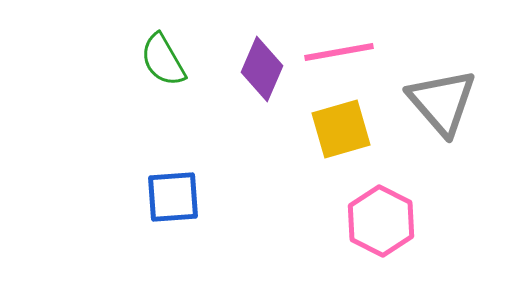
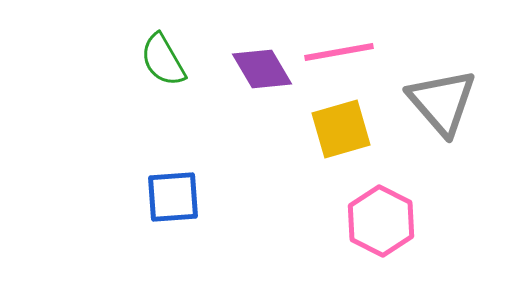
purple diamond: rotated 54 degrees counterclockwise
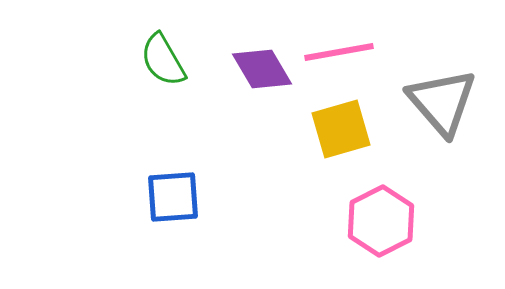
pink hexagon: rotated 6 degrees clockwise
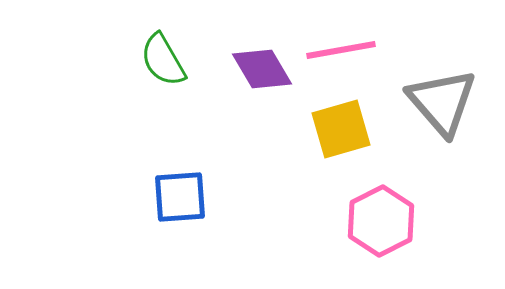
pink line: moved 2 px right, 2 px up
blue square: moved 7 px right
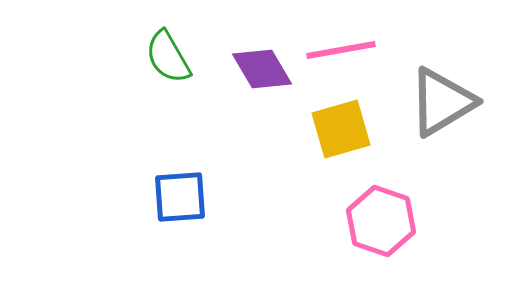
green semicircle: moved 5 px right, 3 px up
gray triangle: rotated 40 degrees clockwise
pink hexagon: rotated 14 degrees counterclockwise
